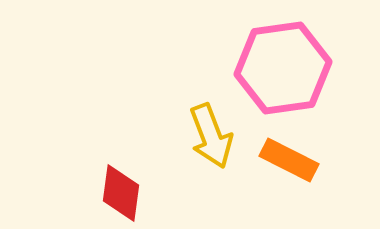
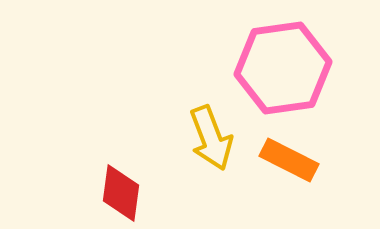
yellow arrow: moved 2 px down
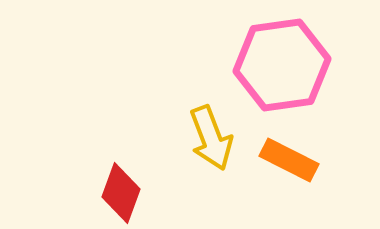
pink hexagon: moved 1 px left, 3 px up
red diamond: rotated 12 degrees clockwise
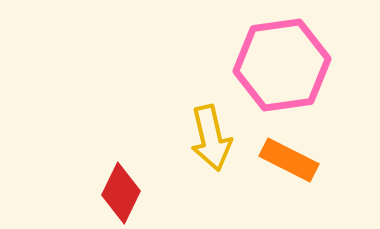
yellow arrow: rotated 8 degrees clockwise
red diamond: rotated 6 degrees clockwise
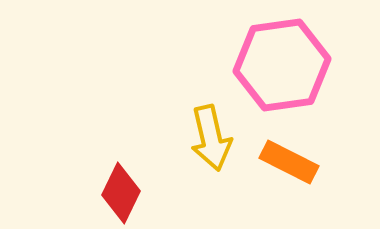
orange rectangle: moved 2 px down
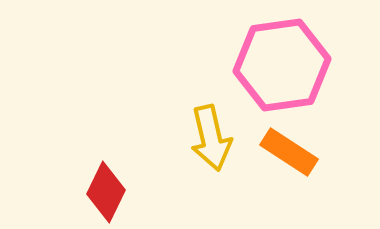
orange rectangle: moved 10 px up; rotated 6 degrees clockwise
red diamond: moved 15 px left, 1 px up
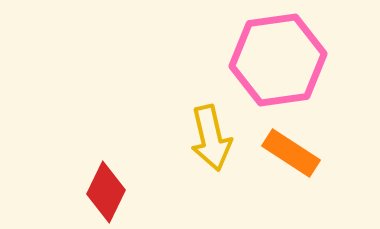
pink hexagon: moved 4 px left, 5 px up
orange rectangle: moved 2 px right, 1 px down
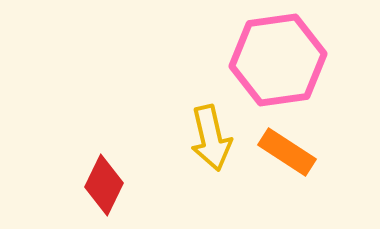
orange rectangle: moved 4 px left, 1 px up
red diamond: moved 2 px left, 7 px up
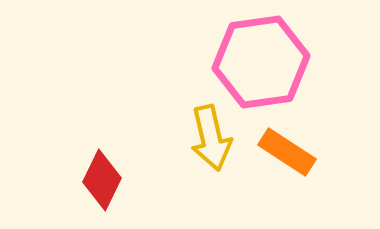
pink hexagon: moved 17 px left, 2 px down
red diamond: moved 2 px left, 5 px up
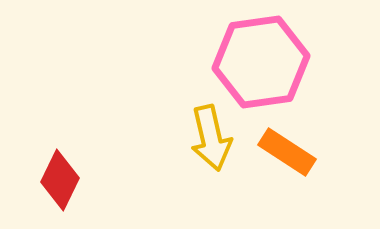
red diamond: moved 42 px left
